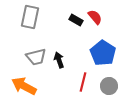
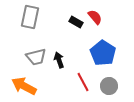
black rectangle: moved 2 px down
red line: rotated 42 degrees counterclockwise
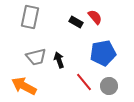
blue pentagon: rotated 30 degrees clockwise
red line: moved 1 px right; rotated 12 degrees counterclockwise
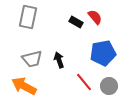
gray rectangle: moved 2 px left
gray trapezoid: moved 4 px left, 2 px down
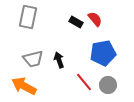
red semicircle: moved 2 px down
gray trapezoid: moved 1 px right
gray circle: moved 1 px left, 1 px up
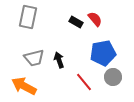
gray trapezoid: moved 1 px right, 1 px up
gray circle: moved 5 px right, 8 px up
